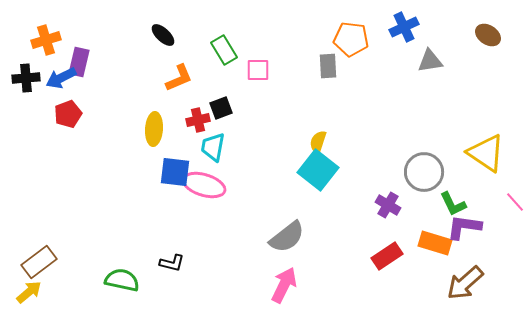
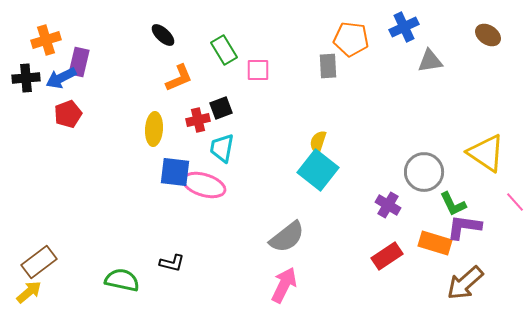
cyan trapezoid: moved 9 px right, 1 px down
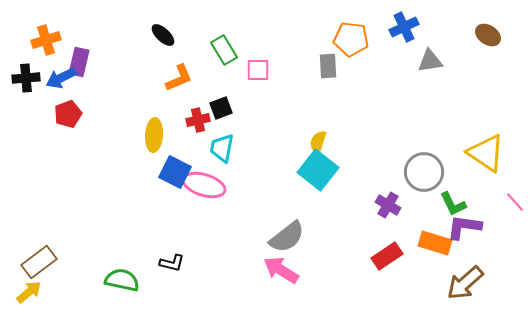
yellow ellipse: moved 6 px down
blue square: rotated 20 degrees clockwise
pink arrow: moved 3 px left, 15 px up; rotated 84 degrees counterclockwise
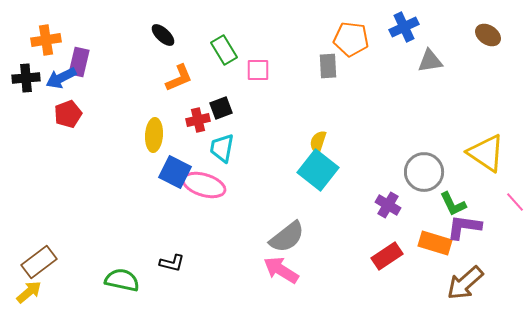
orange cross: rotated 8 degrees clockwise
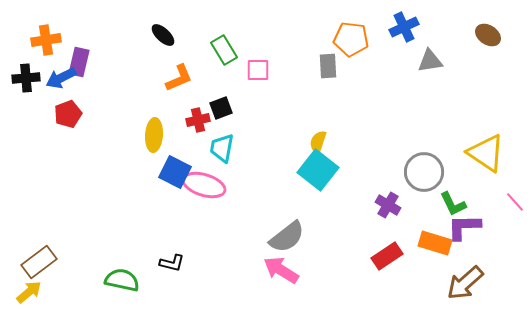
purple L-shape: rotated 9 degrees counterclockwise
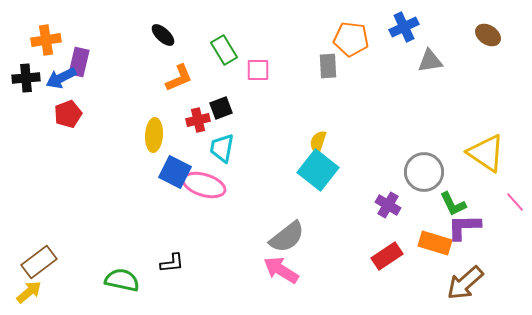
black L-shape: rotated 20 degrees counterclockwise
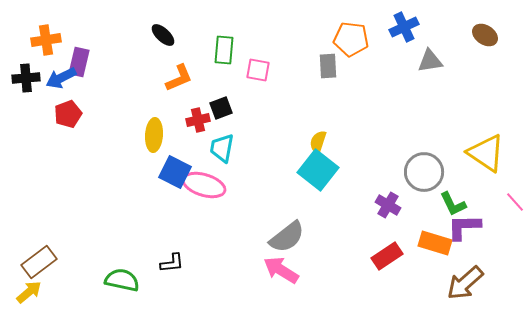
brown ellipse: moved 3 px left
green rectangle: rotated 36 degrees clockwise
pink square: rotated 10 degrees clockwise
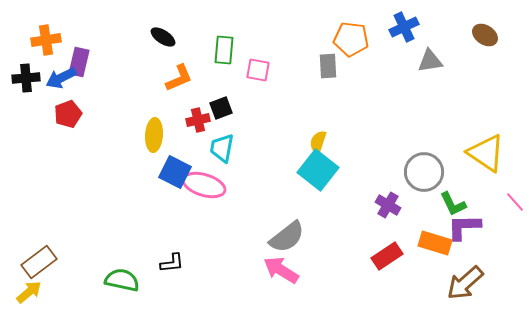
black ellipse: moved 2 px down; rotated 10 degrees counterclockwise
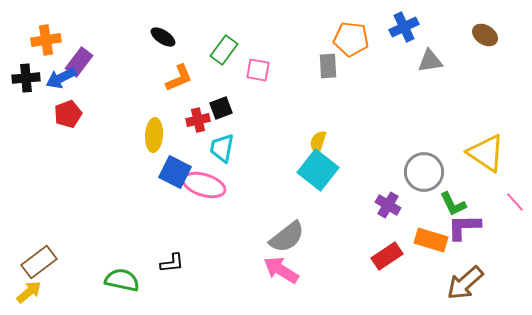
green rectangle: rotated 32 degrees clockwise
purple rectangle: rotated 24 degrees clockwise
orange rectangle: moved 4 px left, 3 px up
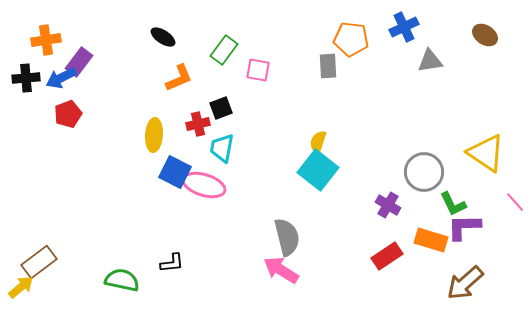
red cross: moved 4 px down
gray semicircle: rotated 66 degrees counterclockwise
yellow arrow: moved 8 px left, 5 px up
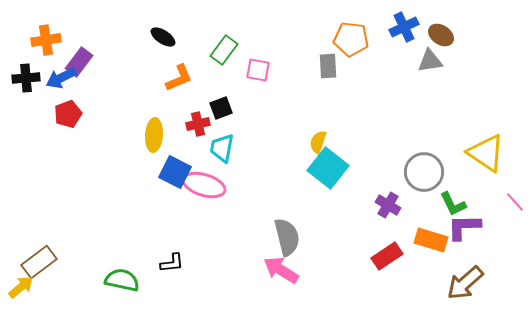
brown ellipse: moved 44 px left
cyan square: moved 10 px right, 2 px up
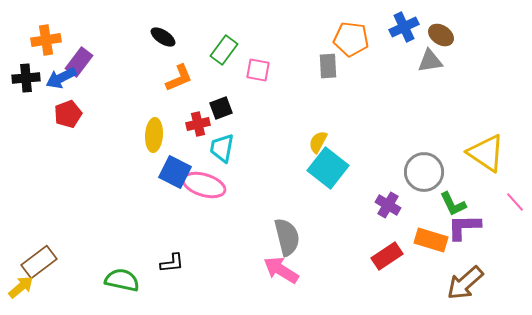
yellow semicircle: rotated 10 degrees clockwise
